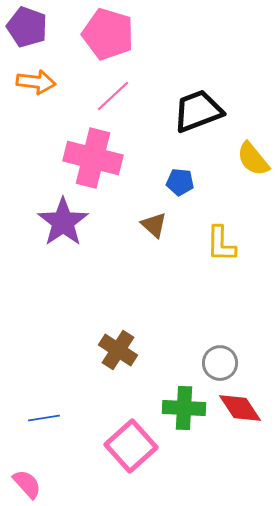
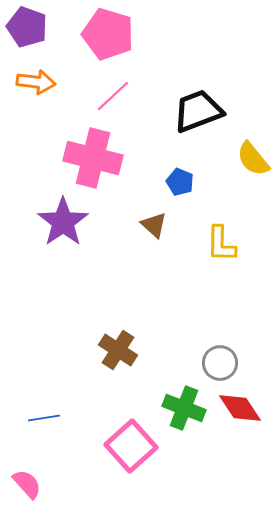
blue pentagon: rotated 16 degrees clockwise
green cross: rotated 18 degrees clockwise
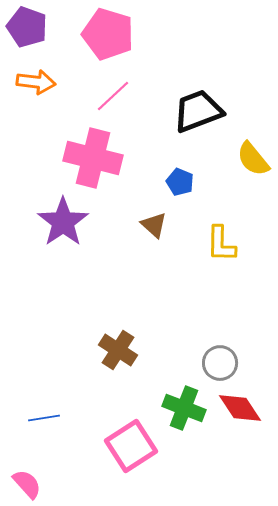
pink square: rotated 9 degrees clockwise
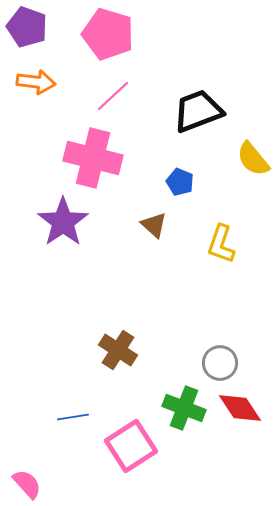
yellow L-shape: rotated 18 degrees clockwise
blue line: moved 29 px right, 1 px up
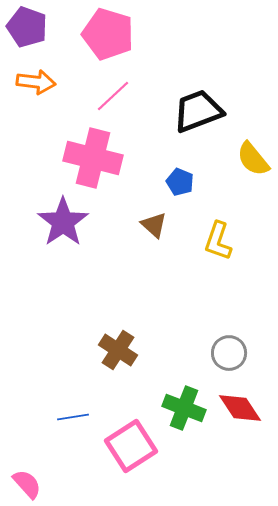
yellow L-shape: moved 3 px left, 3 px up
gray circle: moved 9 px right, 10 px up
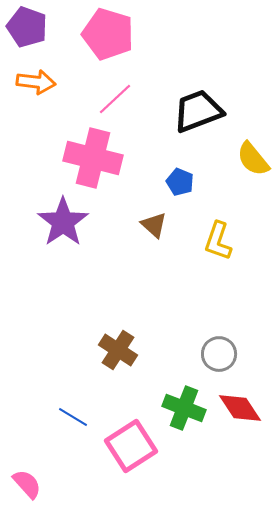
pink line: moved 2 px right, 3 px down
gray circle: moved 10 px left, 1 px down
blue line: rotated 40 degrees clockwise
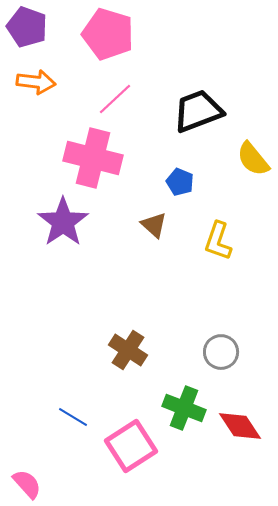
brown cross: moved 10 px right
gray circle: moved 2 px right, 2 px up
red diamond: moved 18 px down
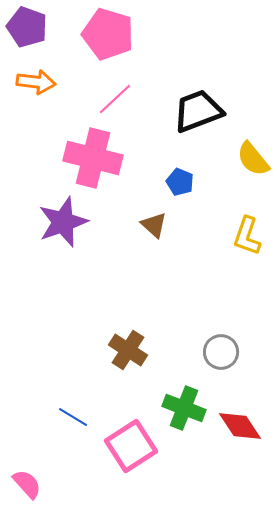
purple star: rotated 15 degrees clockwise
yellow L-shape: moved 29 px right, 5 px up
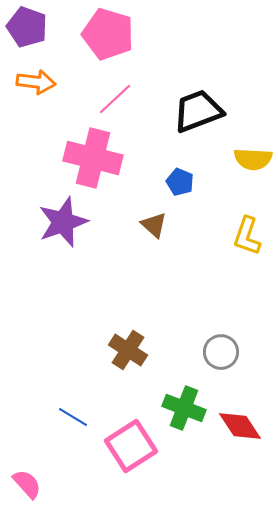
yellow semicircle: rotated 48 degrees counterclockwise
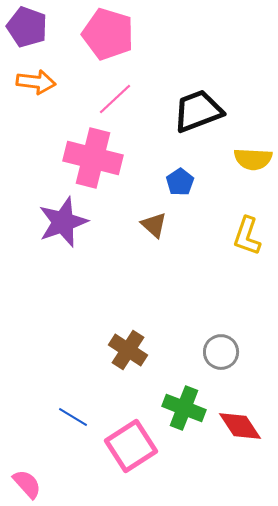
blue pentagon: rotated 16 degrees clockwise
